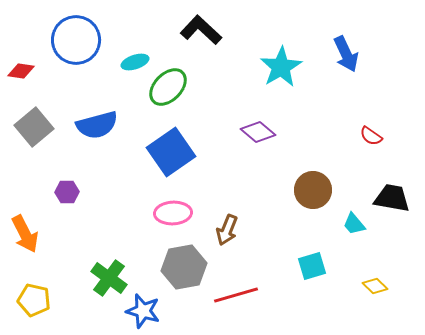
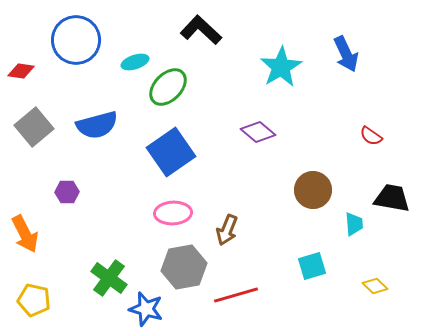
cyan trapezoid: rotated 145 degrees counterclockwise
blue star: moved 3 px right, 2 px up
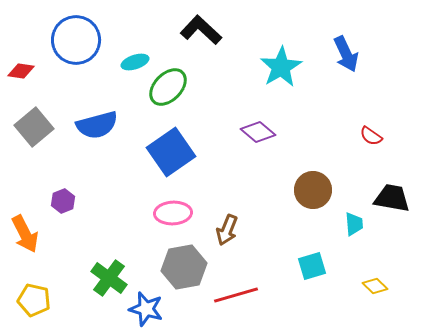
purple hexagon: moved 4 px left, 9 px down; rotated 20 degrees counterclockwise
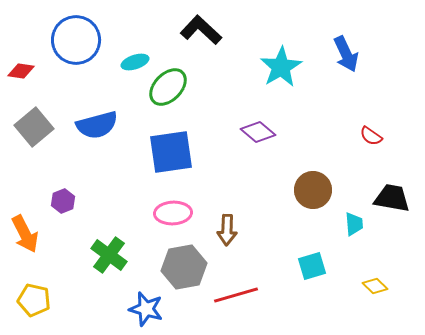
blue square: rotated 27 degrees clockwise
brown arrow: rotated 20 degrees counterclockwise
green cross: moved 23 px up
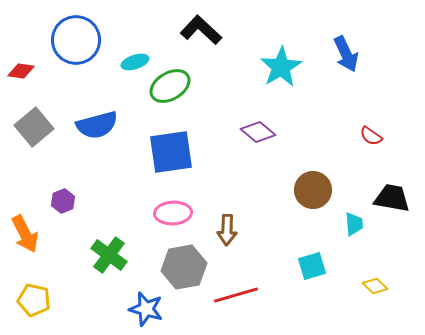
green ellipse: moved 2 px right, 1 px up; rotated 15 degrees clockwise
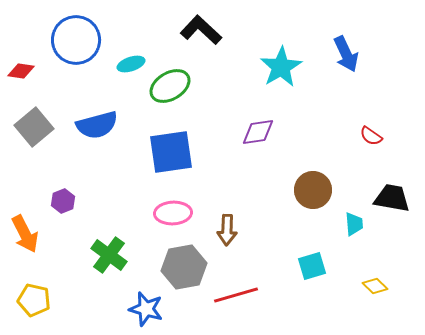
cyan ellipse: moved 4 px left, 2 px down
purple diamond: rotated 48 degrees counterclockwise
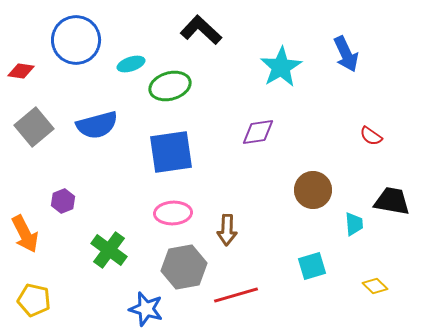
green ellipse: rotated 15 degrees clockwise
black trapezoid: moved 3 px down
green cross: moved 5 px up
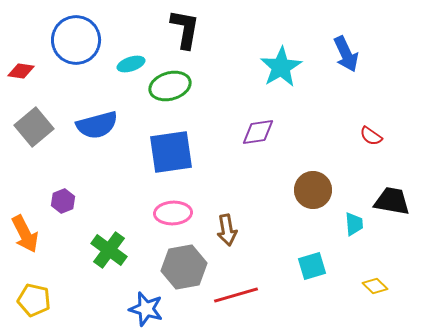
black L-shape: moved 16 px left, 1 px up; rotated 57 degrees clockwise
brown arrow: rotated 12 degrees counterclockwise
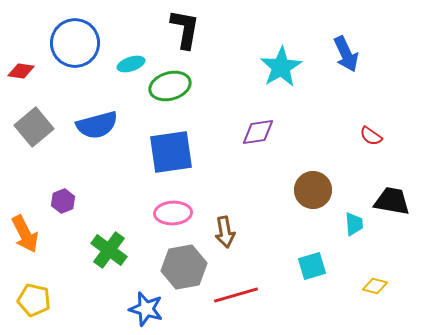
blue circle: moved 1 px left, 3 px down
brown arrow: moved 2 px left, 2 px down
yellow diamond: rotated 30 degrees counterclockwise
